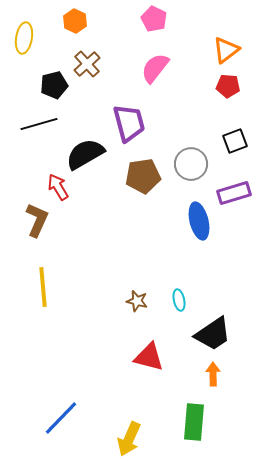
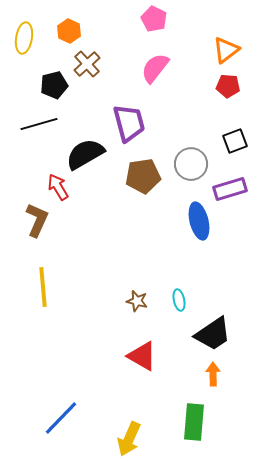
orange hexagon: moved 6 px left, 10 px down
purple rectangle: moved 4 px left, 4 px up
red triangle: moved 7 px left, 1 px up; rotated 16 degrees clockwise
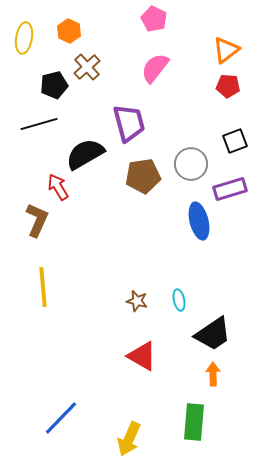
brown cross: moved 3 px down
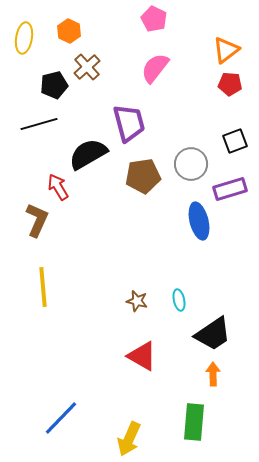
red pentagon: moved 2 px right, 2 px up
black semicircle: moved 3 px right
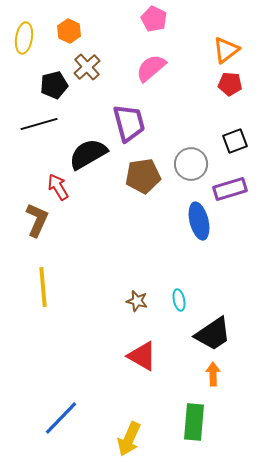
pink semicircle: moved 4 px left; rotated 12 degrees clockwise
